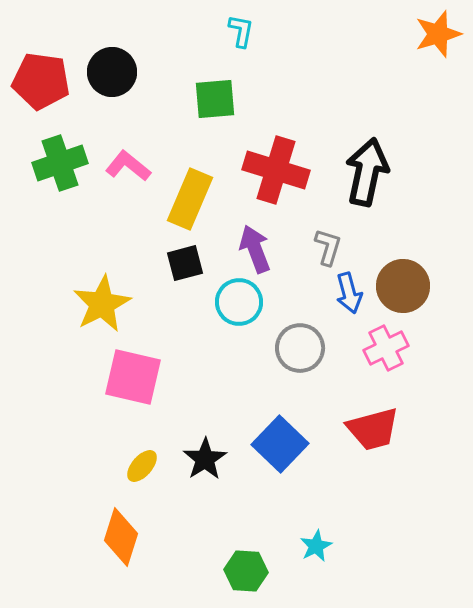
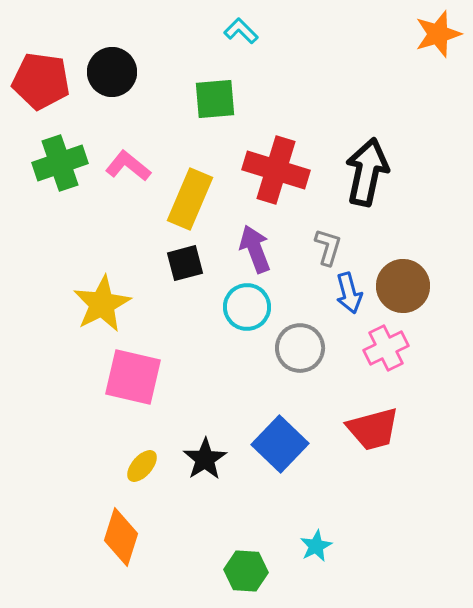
cyan L-shape: rotated 56 degrees counterclockwise
cyan circle: moved 8 px right, 5 px down
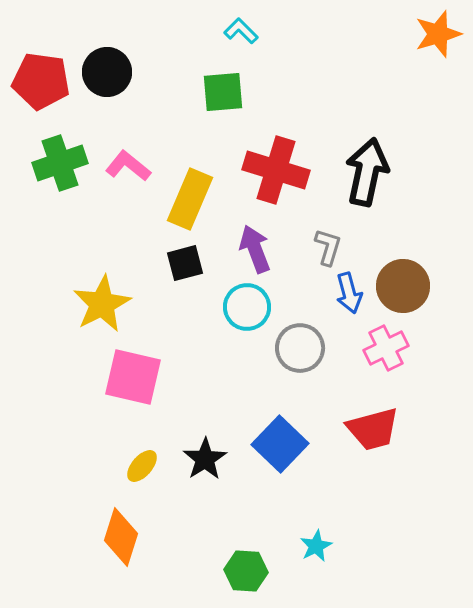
black circle: moved 5 px left
green square: moved 8 px right, 7 px up
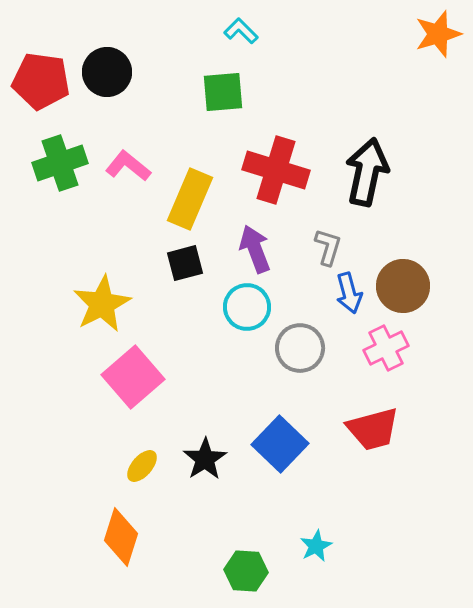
pink square: rotated 36 degrees clockwise
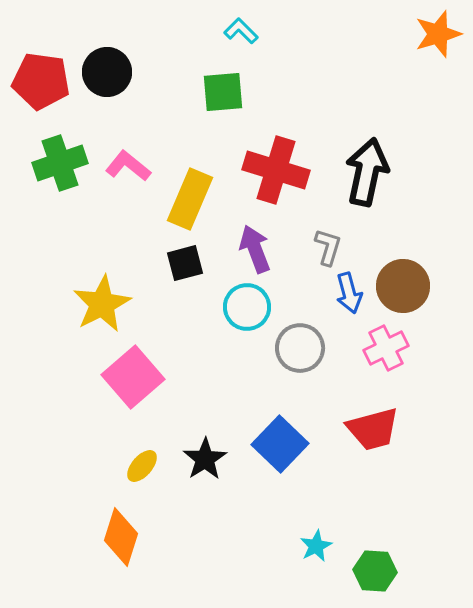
green hexagon: moved 129 px right
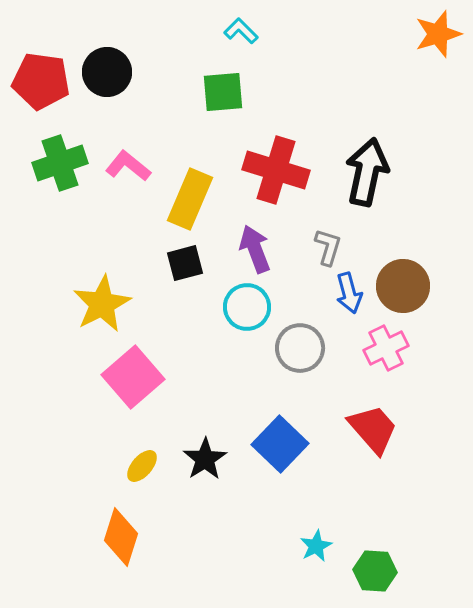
red trapezoid: rotated 116 degrees counterclockwise
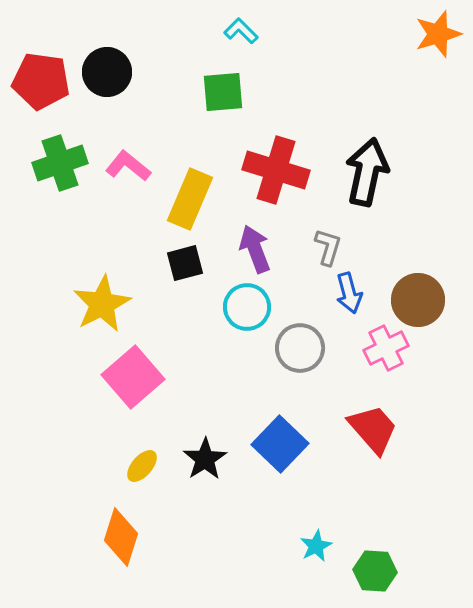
brown circle: moved 15 px right, 14 px down
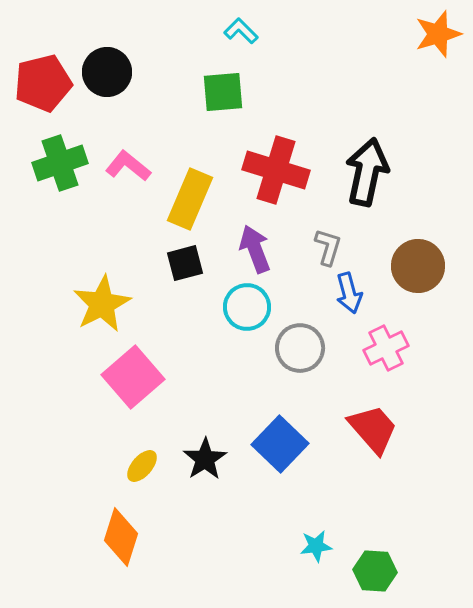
red pentagon: moved 2 px right, 2 px down; rotated 22 degrees counterclockwise
brown circle: moved 34 px up
cyan star: rotated 20 degrees clockwise
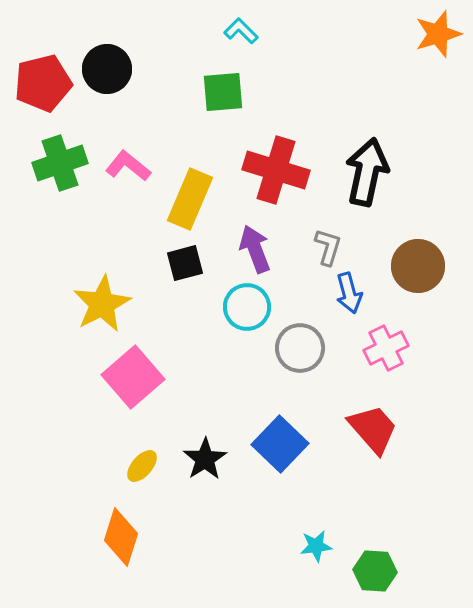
black circle: moved 3 px up
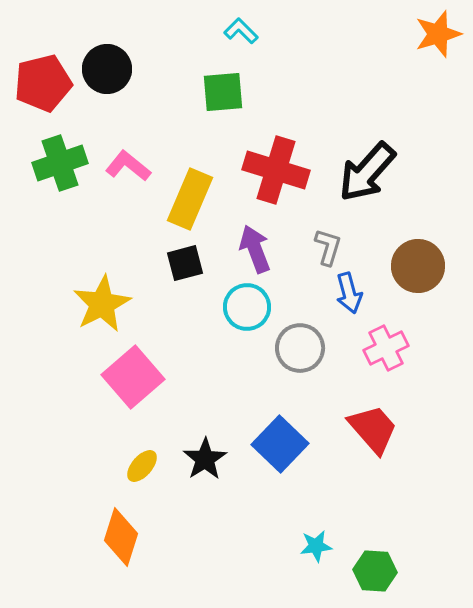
black arrow: rotated 150 degrees counterclockwise
